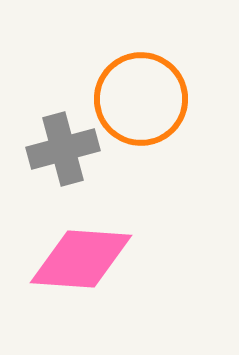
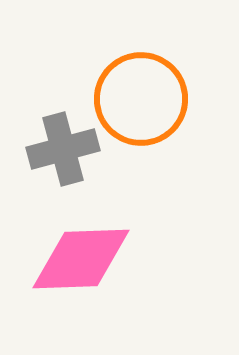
pink diamond: rotated 6 degrees counterclockwise
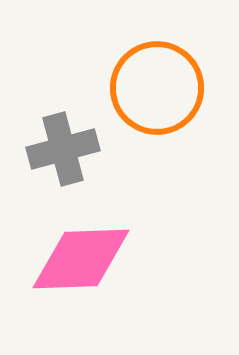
orange circle: moved 16 px right, 11 px up
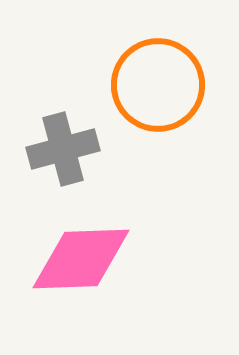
orange circle: moved 1 px right, 3 px up
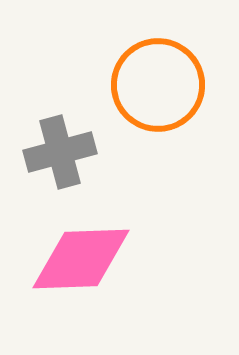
gray cross: moved 3 px left, 3 px down
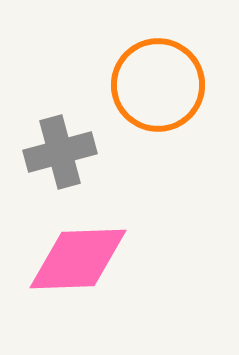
pink diamond: moved 3 px left
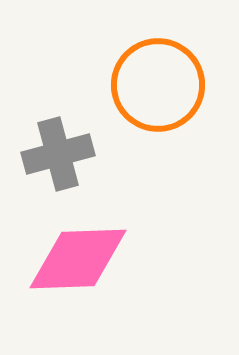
gray cross: moved 2 px left, 2 px down
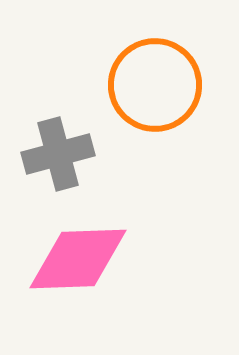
orange circle: moved 3 px left
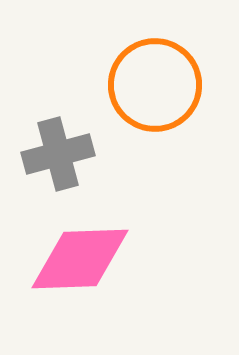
pink diamond: moved 2 px right
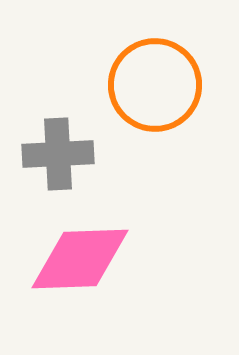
gray cross: rotated 12 degrees clockwise
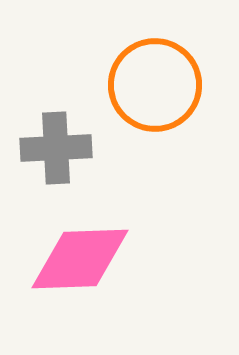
gray cross: moved 2 px left, 6 px up
